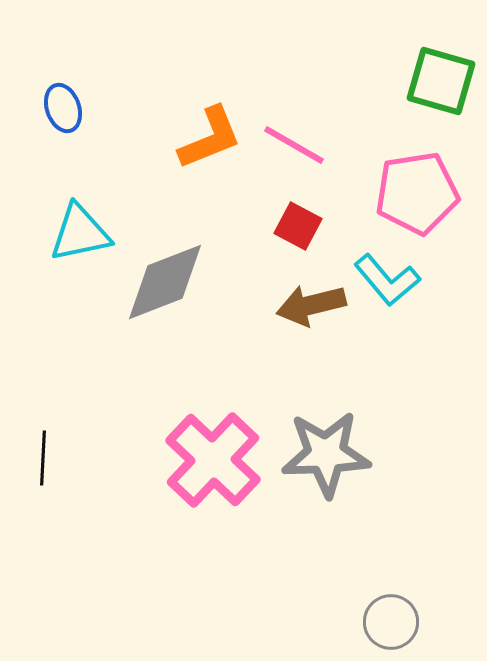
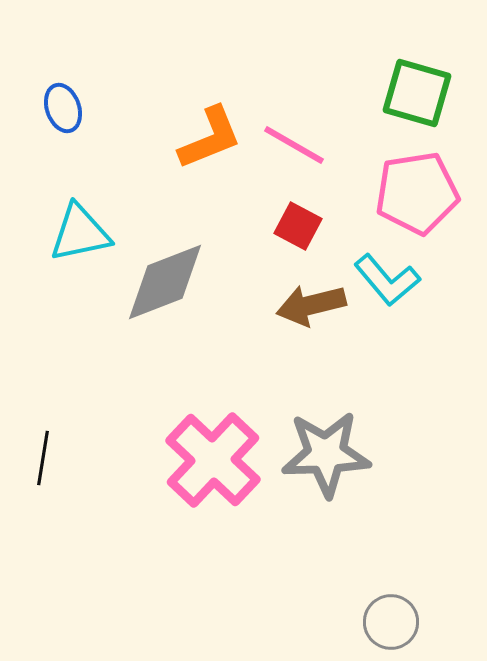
green square: moved 24 px left, 12 px down
black line: rotated 6 degrees clockwise
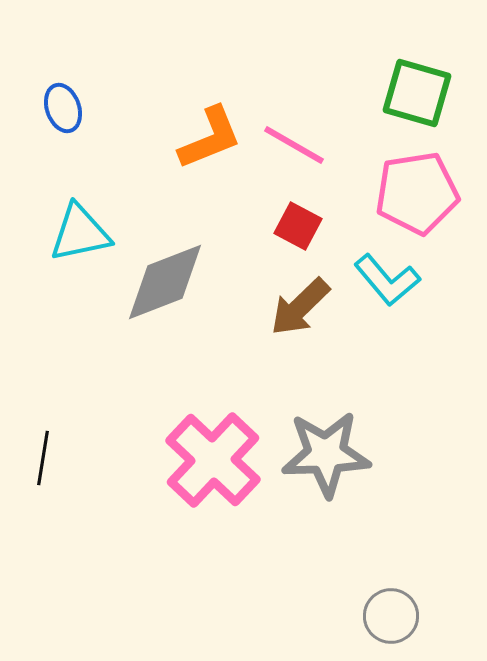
brown arrow: moved 11 px left, 2 px down; rotated 30 degrees counterclockwise
gray circle: moved 6 px up
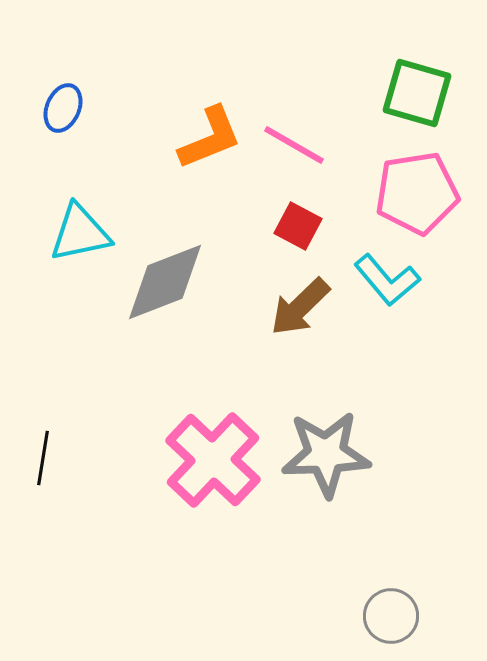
blue ellipse: rotated 42 degrees clockwise
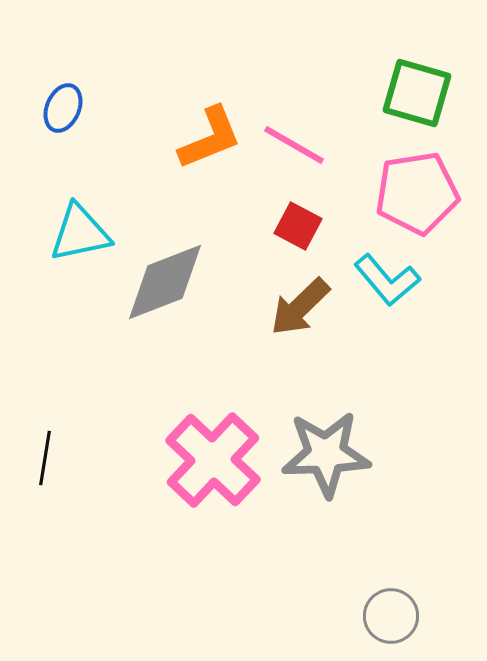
black line: moved 2 px right
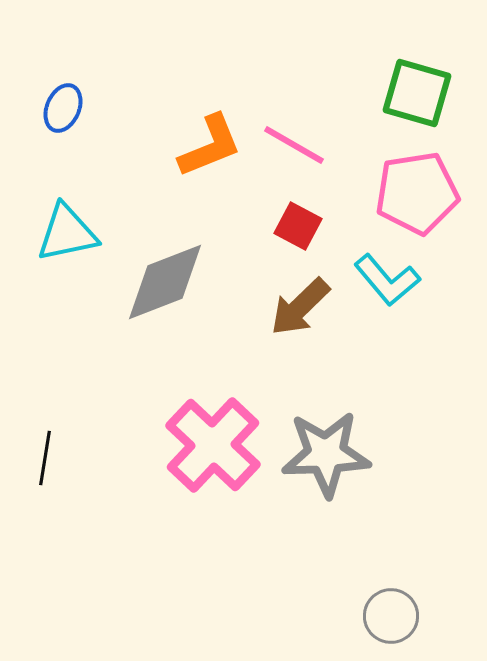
orange L-shape: moved 8 px down
cyan triangle: moved 13 px left
pink cross: moved 15 px up
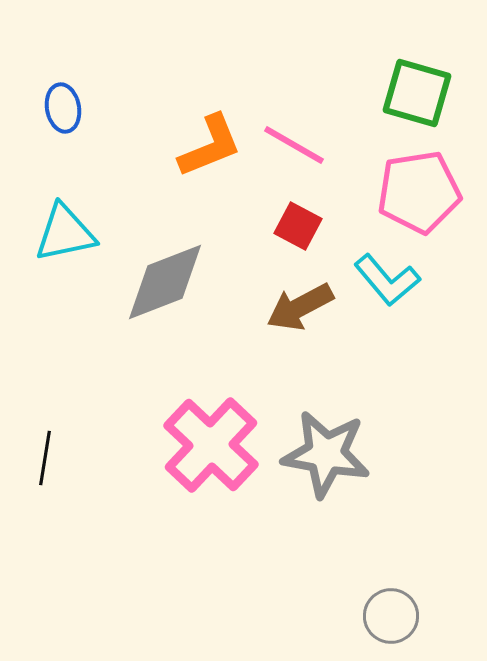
blue ellipse: rotated 33 degrees counterclockwise
pink pentagon: moved 2 px right, 1 px up
cyan triangle: moved 2 px left
brown arrow: rotated 16 degrees clockwise
pink cross: moved 2 px left
gray star: rotated 12 degrees clockwise
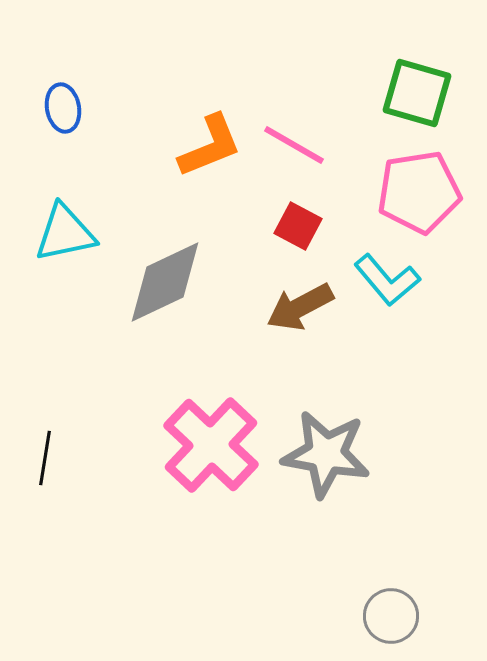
gray diamond: rotated 4 degrees counterclockwise
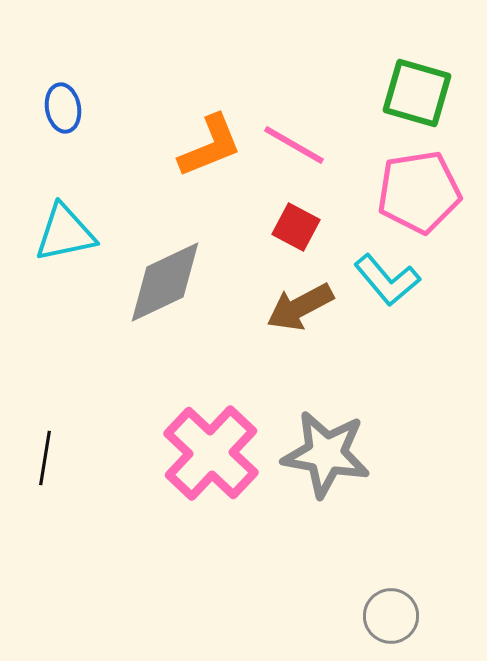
red square: moved 2 px left, 1 px down
pink cross: moved 8 px down
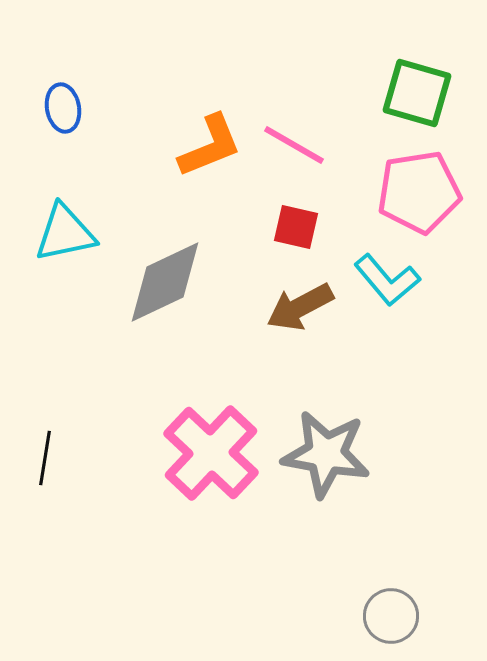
red square: rotated 15 degrees counterclockwise
